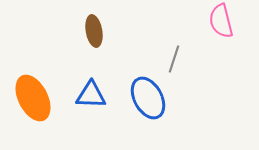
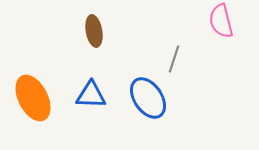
blue ellipse: rotated 6 degrees counterclockwise
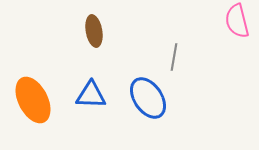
pink semicircle: moved 16 px right
gray line: moved 2 px up; rotated 8 degrees counterclockwise
orange ellipse: moved 2 px down
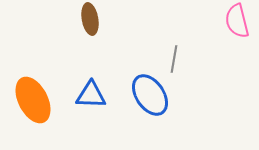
brown ellipse: moved 4 px left, 12 px up
gray line: moved 2 px down
blue ellipse: moved 2 px right, 3 px up
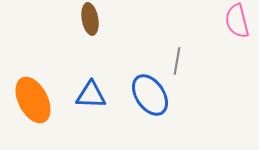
gray line: moved 3 px right, 2 px down
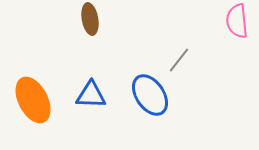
pink semicircle: rotated 8 degrees clockwise
gray line: moved 2 px right, 1 px up; rotated 28 degrees clockwise
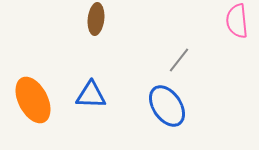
brown ellipse: moved 6 px right; rotated 16 degrees clockwise
blue ellipse: moved 17 px right, 11 px down
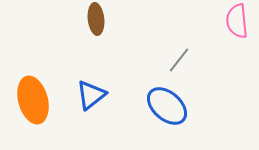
brown ellipse: rotated 12 degrees counterclockwise
blue triangle: rotated 40 degrees counterclockwise
orange ellipse: rotated 12 degrees clockwise
blue ellipse: rotated 15 degrees counterclockwise
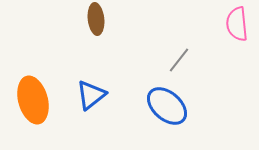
pink semicircle: moved 3 px down
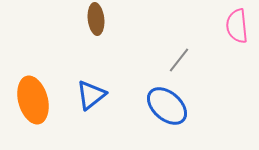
pink semicircle: moved 2 px down
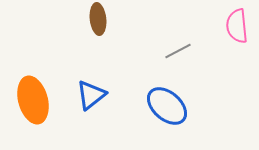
brown ellipse: moved 2 px right
gray line: moved 1 px left, 9 px up; rotated 24 degrees clockwise
